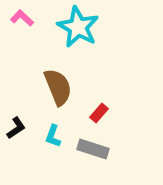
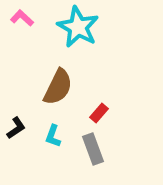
brown semicircle: rotated 48 degrees clockwise
gray rectangle: rotated 52 degrees clockwise
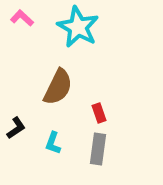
red rectangle: rotated 60 degrees counterclockwise
cyan L-shape: moved 7 px down
gray rectangle: moved 5 px right; rotated 28 degrees clockwise
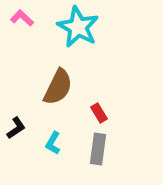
red rectangle: rotated 12 degrees counterclockwise
cyan L-shape: rotated 10 degrees clockwise
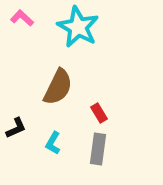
black L-shape: rotated 10 degrees clockwise
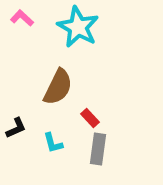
red rectangle: moved 9 px left, 5 px down; rotated 12 degrees counterclockwise
cyan L-shape: rotated 45 degrees counterclockwise
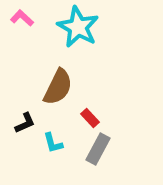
black L-shape: moved 9 px right, 5 px up
gray rectangle: rotated 20 degrees clockwise
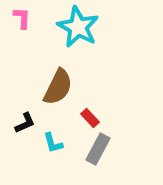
pink L-shape: rotated 50 degrees clockwise
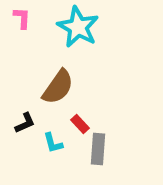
brown semicircle: rotated 9 degrees clockwise
red rectangle: moved 10 px left, 6 px down
gray rectangle: rotated 24 degrees counterclockwise
